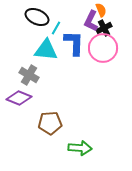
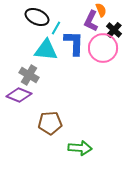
black cross: moved 10 px right, 2 px down; rotated 21 degrees counterclockwise
purple diamond: moved 3 px up
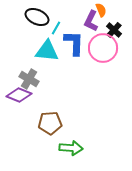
cyan triangle: moved 1 px right, 1 px down
gray cross: moved 4 px down
green arrow: moved 9 px left
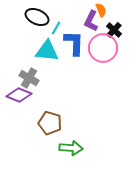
gray cross: moved 1 px up
brown pentagon: rotated 20 degrees clockwise
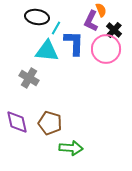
black ellipse: rotated 15 degrees counterclockwise
pink circle: moved 3 px right, 1 px down
purple diamond: moved 2 px left, 27 px down; rotated 55 degrees clockwise
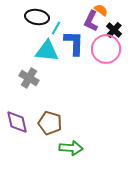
orange semicircle: rotated 32 degrees counterclockwise
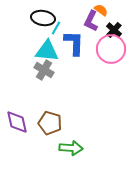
black ellipse: moved 6 px right, 1 px down
pink circle: moved 5 px right
gray cross: moved 15 px right, 8 px up
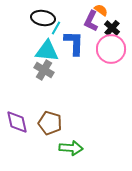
black cross: moved 2 px left, 2 px up
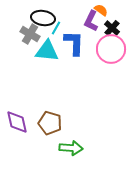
gray cross: moved 14 px left, 36 px up
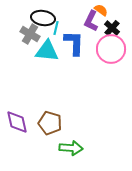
cyan line: rotated 16 degrees counterclockwise
